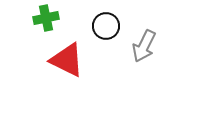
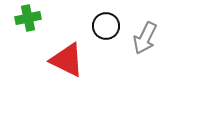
green cross: moved 18 px left
gray arrow: moved 1 px right, 8 px up
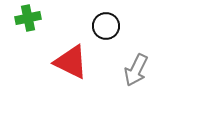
gray arrow: moved 9 px left, 32 px down
red triangle: moved 4 px right, 2 px down
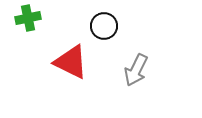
black circle: moved 2 px left
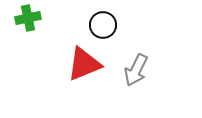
black circle: moved 1 px left, 1 px up
red triangle: moved 13 px right, 2 px down; rotated 48 degrees counterclockwise
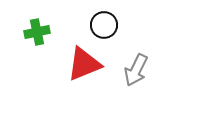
green cross: moved 9 px right, 14 px down
black circle: moved 1 px right
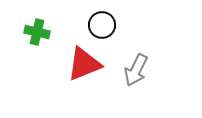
black circle: moved 2 px left
green cross: rotated 25 degrees clockwise
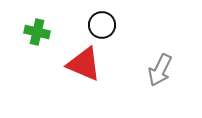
red triangle: rotated 45 degrees clockwise
gray arrow: moved 24 px right
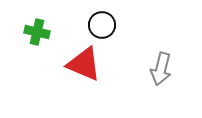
gray arrow: moved 1 px right, 1 px up; rotated 12 degrees counterclockwise
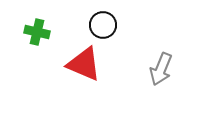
black circle: moved 1 px right
gray arrow: rotated 8 degrees clockwise
